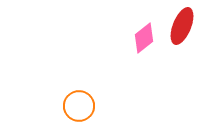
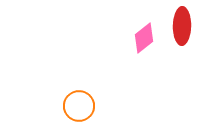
red ellipse: rotated 21 degrees counterclockwise
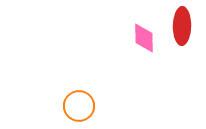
pink diamond: rotated 52 degrees counterclockwise
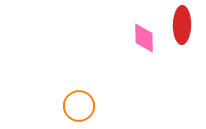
red ellipse: moved 1 px up
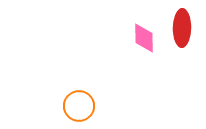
red ellipse: moved 3 px down
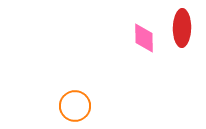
orange circle: moved 4 px left
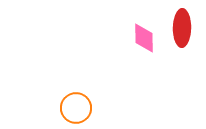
orange circle: moved 1 px right, 2 px down
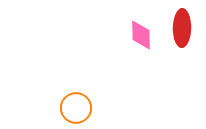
pink diamond: moved 3 px left, 3 px up
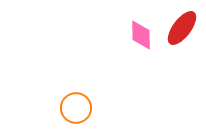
red ellipse: rotated 36 degrees clockwise
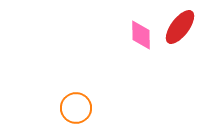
red ellipse: moved 2 px left, 1 px up
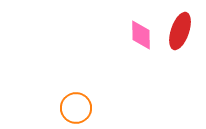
red ellipse: moved 4 px down; rotated 18 degrees counterclockwise
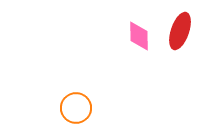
pink diamond: moved 2 px left, 1 px down
